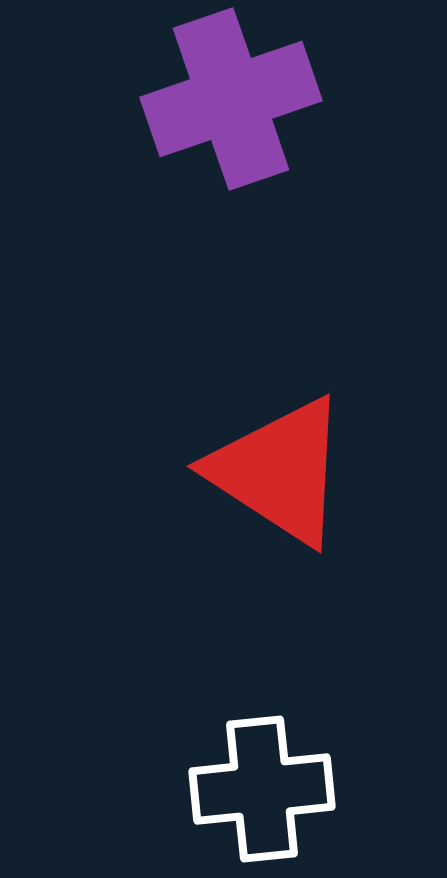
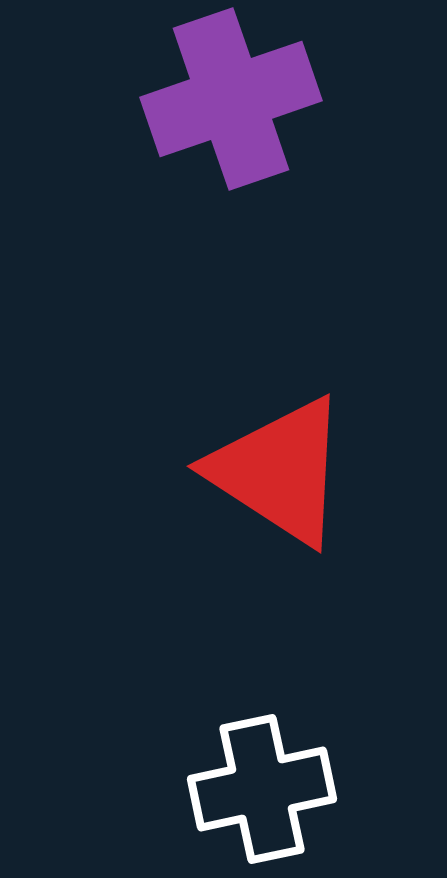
white cross: rotated 6 degrees counterclockwise
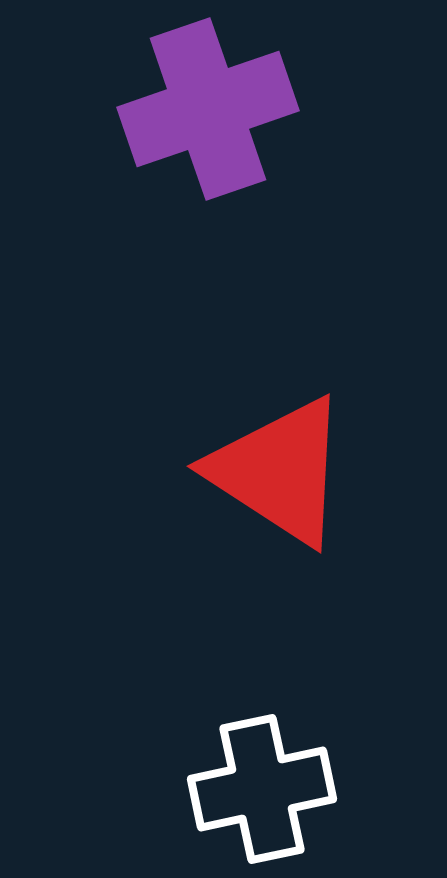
purple cross: moved 23 px left, 10 px down
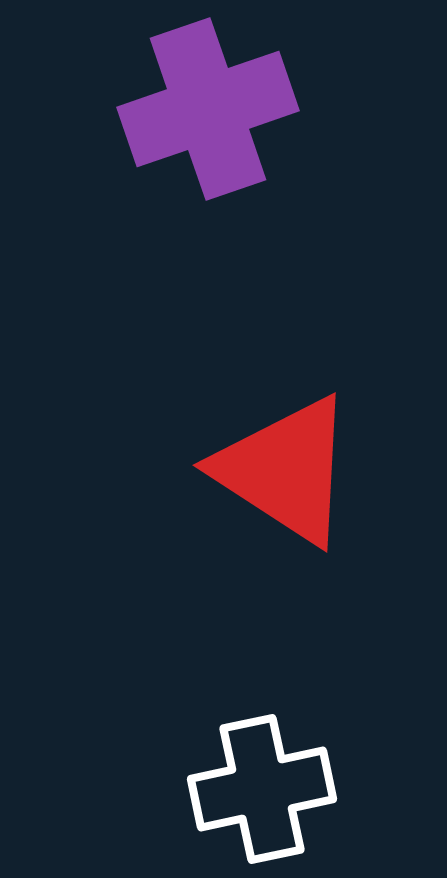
red triangle: moved 6 px right, 1 px up
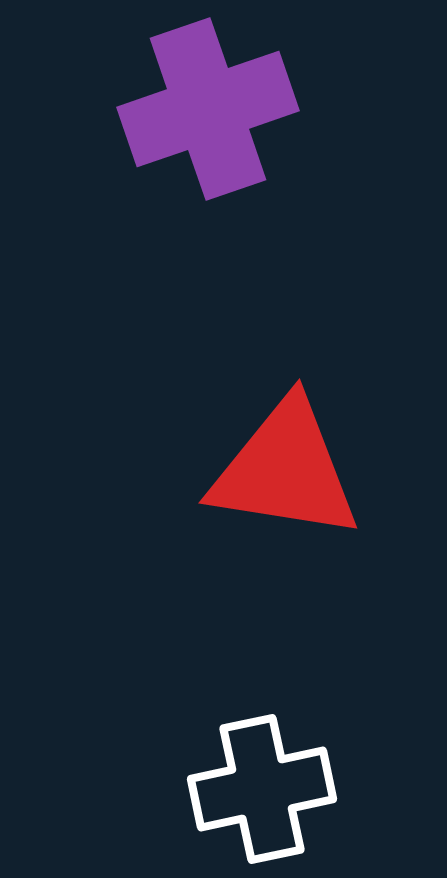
red triangle: rotated 24 degrees counterclockwise
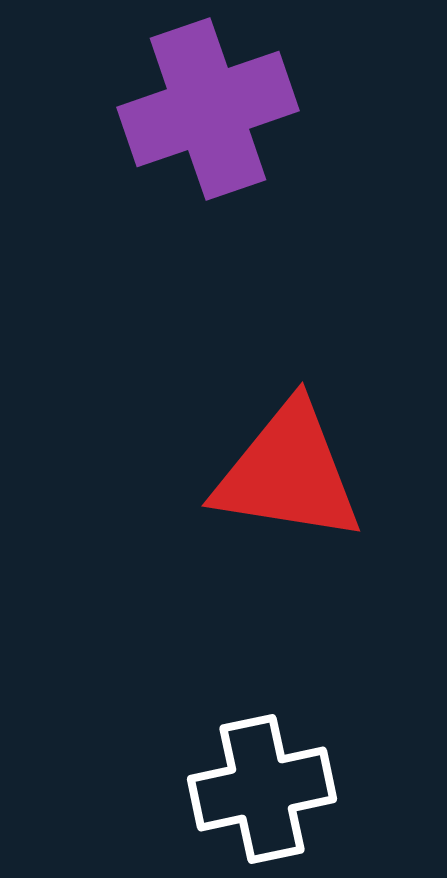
red triangle: moved 3 px right, 3 px down
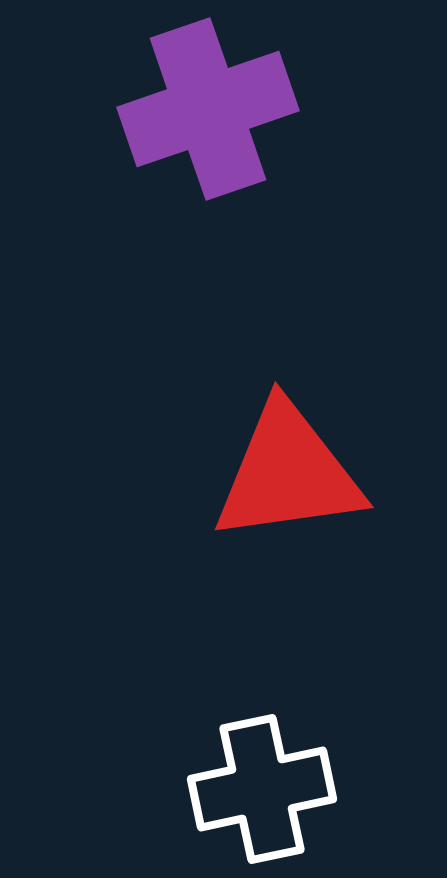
red triangle: rotated 17 degrees counterclockwise
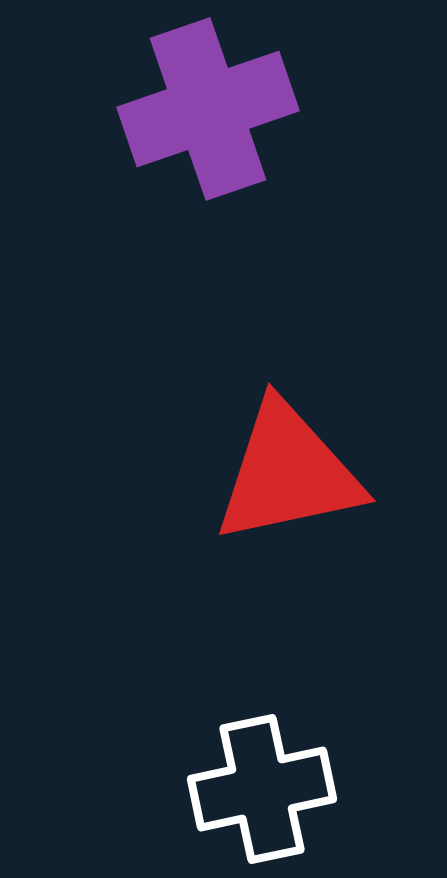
red triangle: rotated 4 degrees counterclockwise
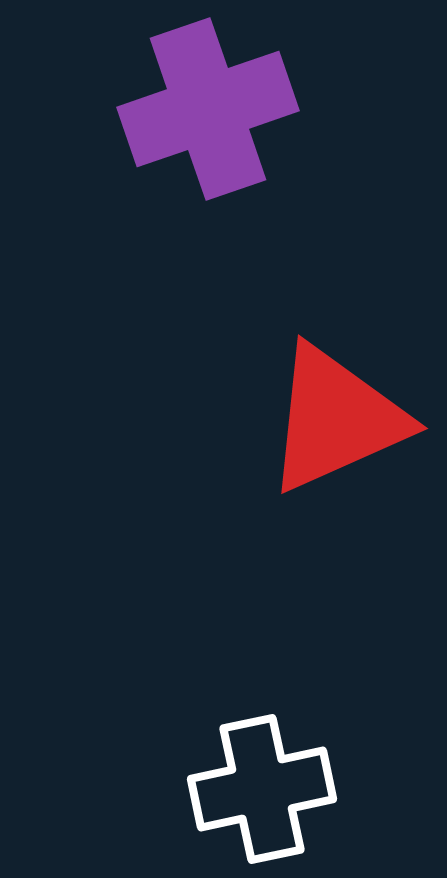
red triangle: moved 48 px right, 54 px up; rotated 12 degrees counterclockwise
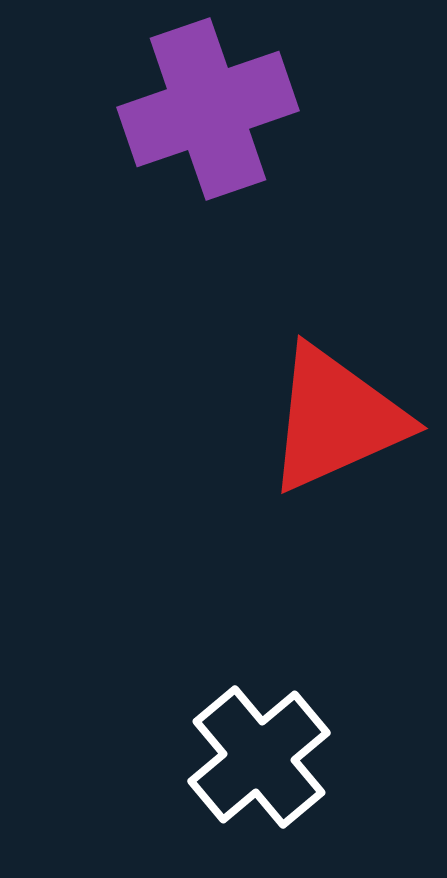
white cross: moved 3 px left, 32 px up; rotated 28 degrees counterclockwise
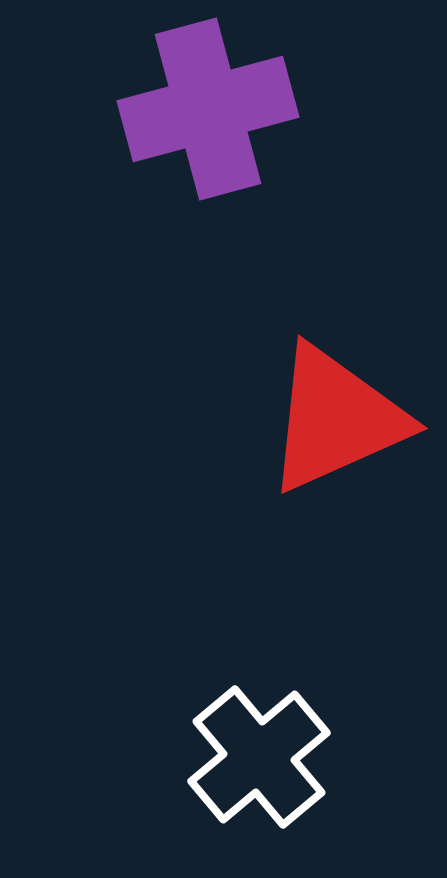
purple cross: rotated 4 degrees clockwise
